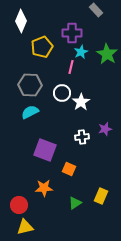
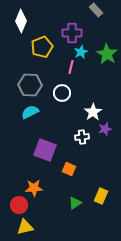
white star: moved 12 px right, 10 px down
orange star: moved 10 px left
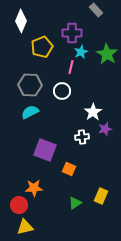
white circle: moved 2 px up
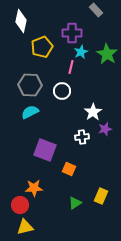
white diamond: rotated 10 degrees counterclockwise
red circle: moved 1 px right
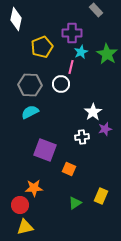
white diamond: moved 5 px left, 2 px up
white circle: moved 1 px left, 7 px up
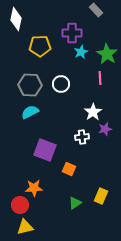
yellow pentagon: moved 2 px left, 1 px up; rotated 20 degrees clockwise
pink line: moved 29 px right, 11 px down; rotated 16 degrees counterclockwise
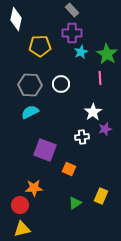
gray rectangle: moved 24 px left
yellow triangle: moved 3 px left, 2 px down
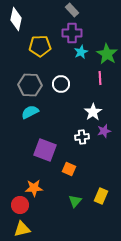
purple star: moved 1 px left, 2 px down
green triangle: moved 2 px up; rotated 16 degrees counterclockwise
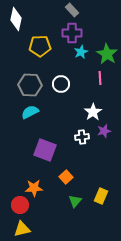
orange square: moved 3 px left, 8 px down; rotated 24 degrees clockwise
